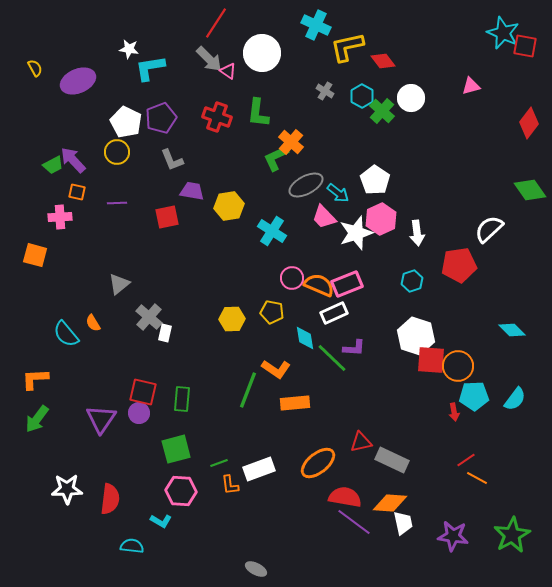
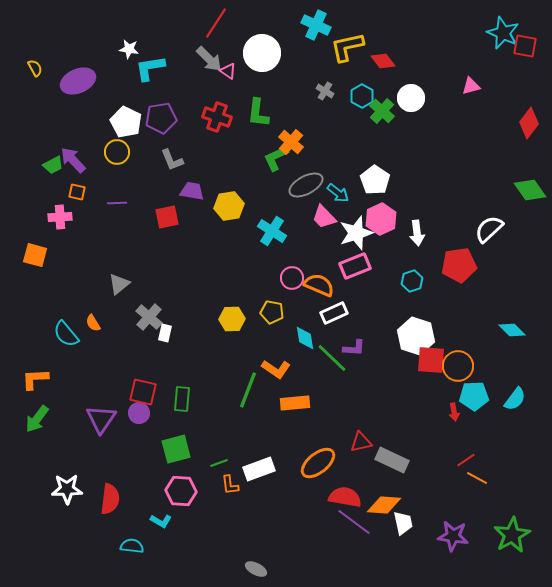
purple pentagon at (161, 118): rotated 12 degrees clockwise
pink rectangle at (347, 284): moved 8 px right, 18 px up
orange diamond at (390, 503): moved 6 px left, 2 px down
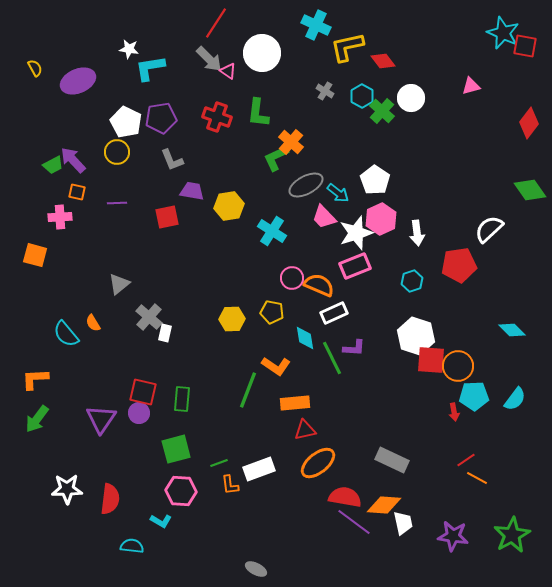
green line at (332, 358): rotated 20 degrees clockwise
orange L-shape at (276, 369): moved 3 px up
red triangle at (361, 442): moved 56 px left, 12 px up
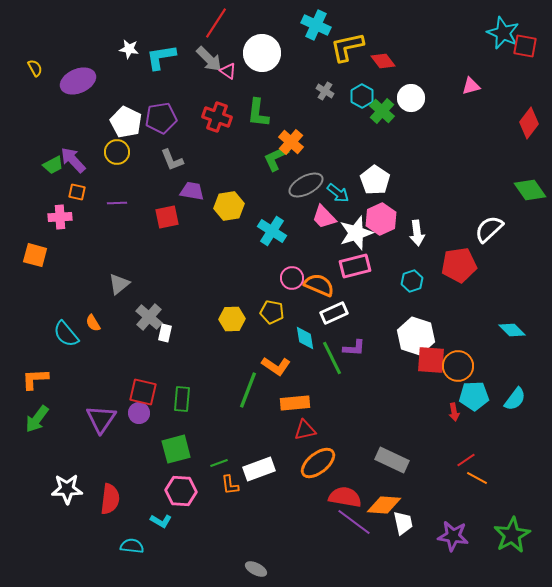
cyan L-shape at (150, 68): moved 11 px right, 11 px up
pink rectangle at (355, 266): rotated 8 degrees clockwise
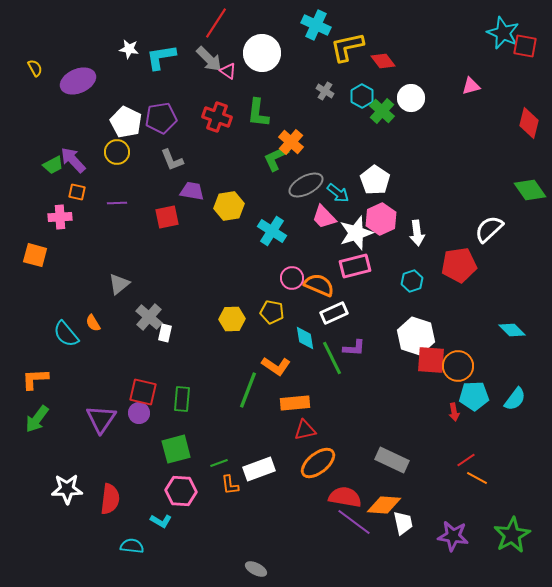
red diamond at (529, 123): rotated 24 degrees counterclockwise
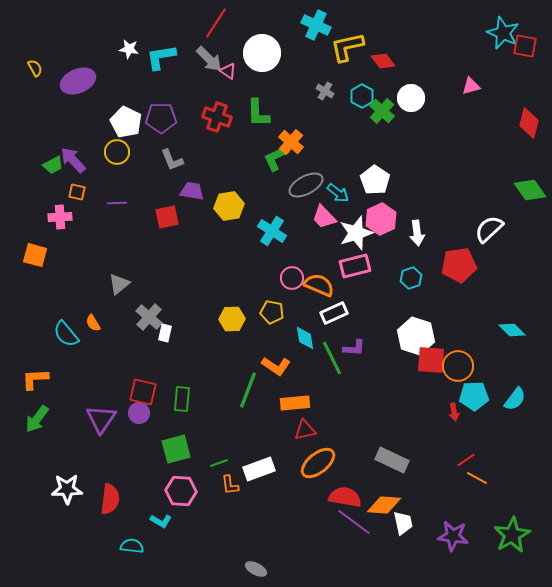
green L-shape at (258, 113): rotated 8 degrees counterclockwise
purple pentagon at (161, 118): rotated 8 degrees clockwise
cyan hexagon at (412, 281): moved 1 px left, 3 px up
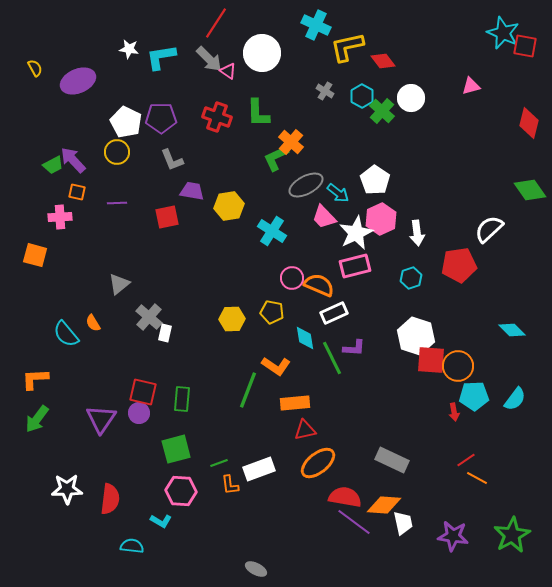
white star at (356, 233): rotated 8 degrees counterclockwise
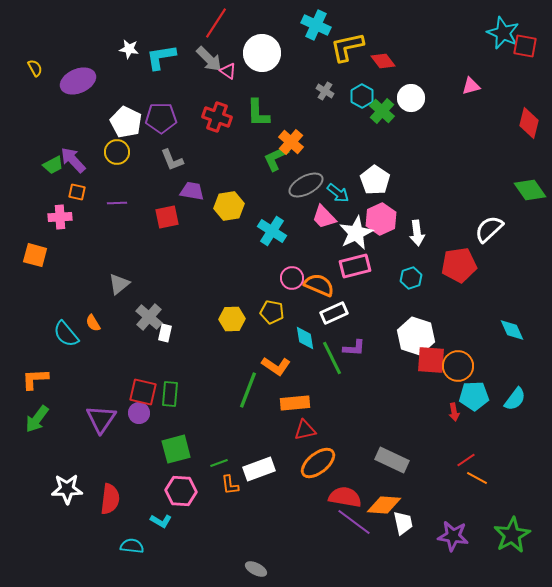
cyan diamond at (512, 330): rotated 20 degrees clockwise
green rectangle at (182, 399): moved 12 px left, 5 px up
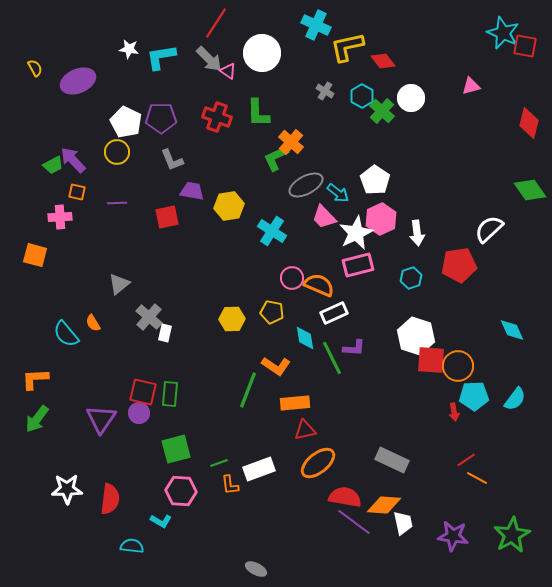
pink rectangle at (355, 266): moved 3 px right, 1 px up
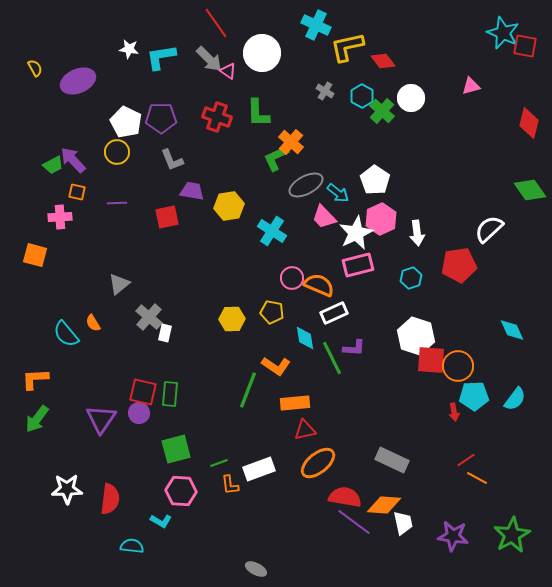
red line at (216, 23): rotated 68 degrees counterclockwise
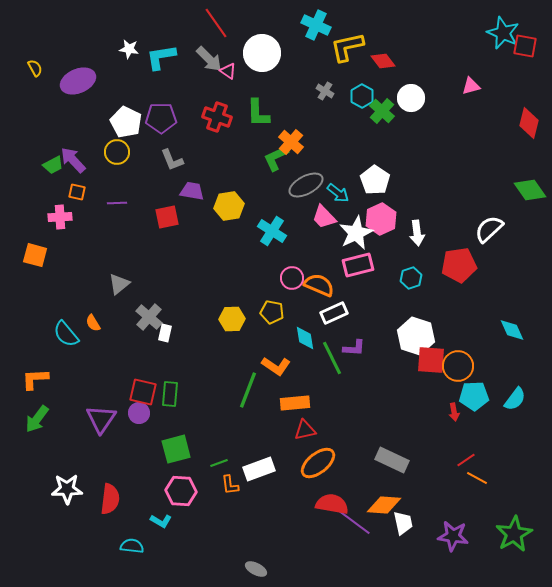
red semicircle at (345, 497): moved 13 px left, 7 px down
green star at (512, 535): moved 2 px right, 1 px up
